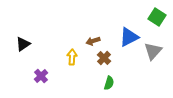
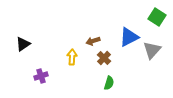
gray triangle: moved 1 px left, 1 px up
purple cross: rotated 24 degrees clockwise
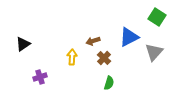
gray triangle: moved 2 px right, 2 px down
purple cross: moved 1 px left, 1 px down
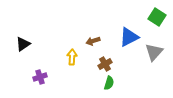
brown cross: moved 1 px right, 6 px down; rotated 16 degrees clockwise
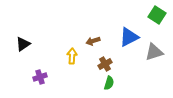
green square: moved 2 px up
gray triangle: rotated 30 degrees clockwise
yellow arrow: moved 1 px up
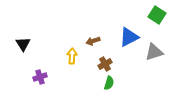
black triangle: rotated 28 degrees counterclockwise
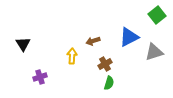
green square: rotated 18 degrees clockwise
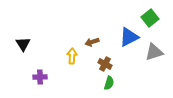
green square: moved 7 px left, 3 px down
brown arrow: moved 1 px left, 1 px down
brown cross: rotated 32 degrees counterclockwise
purple cross: rotated 16 degrees clockwise
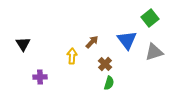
blue triangle: moved 2 px left, 3 px down; rotated 40 degrees counterclockwise
brown arrow: rotated 152 degrees clockwise
brown cross: rotated 16 degrees clockwise
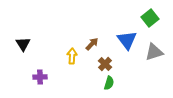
brown arrow: moved 2 px down
